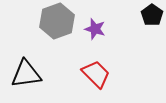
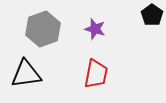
gray hexagon: moved 14 px left, 8 px down
red trapezoid: rotated 56 degrees clockwise
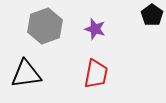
gray hexagon: moved 2 px right, 3 px up
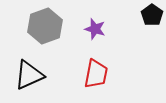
black triangle: moved 3 px right, 1 px down; rotated 16 degrees counterclockwise
